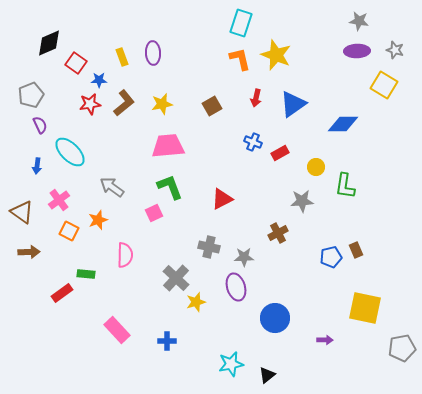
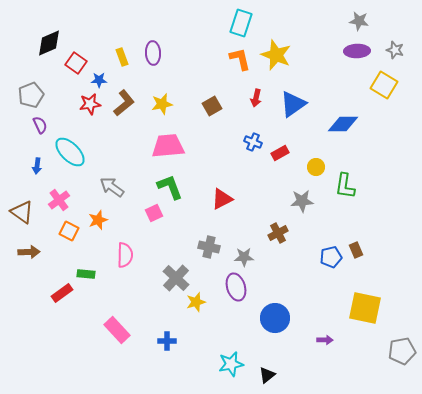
gray pentagon at (402, 348): moved 3 px down
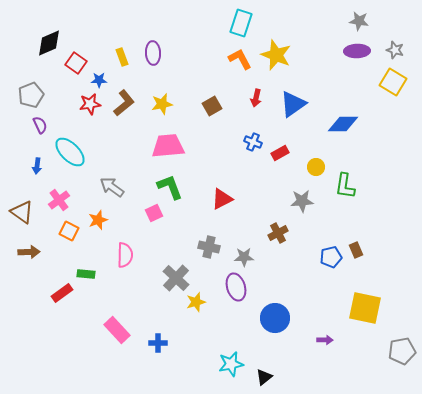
orange L-shape at (240, 59): rotated 15 degrees counterclockwise
yellow square at (384, 85): moved 9 px right, 3 px up
blue cross at (167, 341): moved 9 px left, 2 px down
black triangle at (267, 375): moved 3 px left, 2 px down
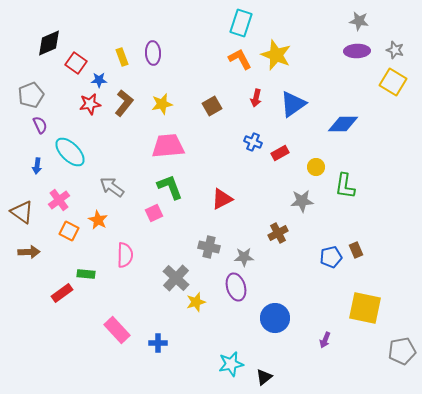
brown L-shape at (124, 103): rotated 12 degrees counterclockwise
orange star at (98, 220): rotated 24 degrees counterclockwise
purple arrow at (325, 340): rotated 112 degrees clockwise
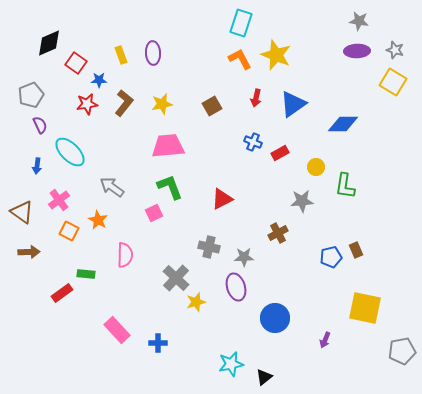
yellow rectangle at (122, 57): moved 1 px left, 2 px up
red star at (90, 104): moved 3 px left
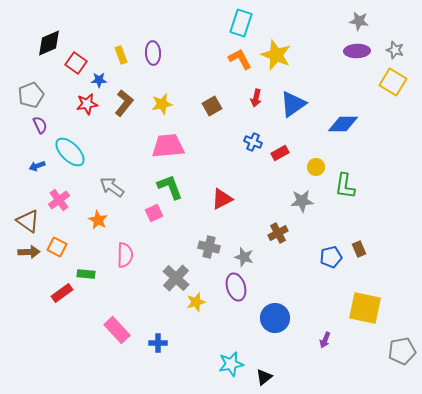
blue arrow at (37, 166): rotated 63 degrees clockwise
brown triangle at (22, 212): moved 6 px right, 9 px down
orange square at (69, 231): moved 12 px left, 16 px down
brown rectangle at (356, 250): moved 3 px right, 1 px up
gray star at (244, 257): rotated 18 degrees clockwise
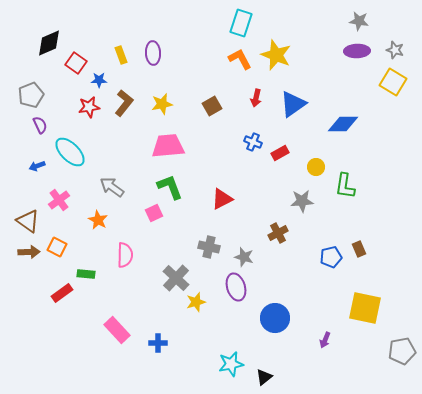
red star at (87, 104): moved 2 px right, 3 px down
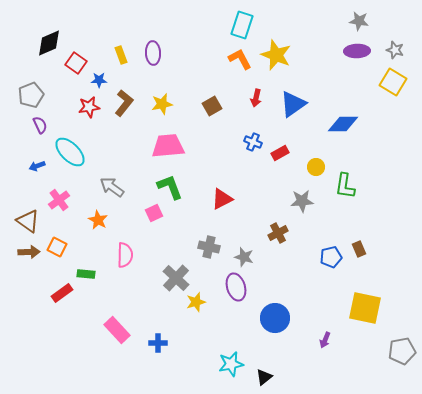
cyan rectangle at (241, 23): moved 1 px right, 2 px down
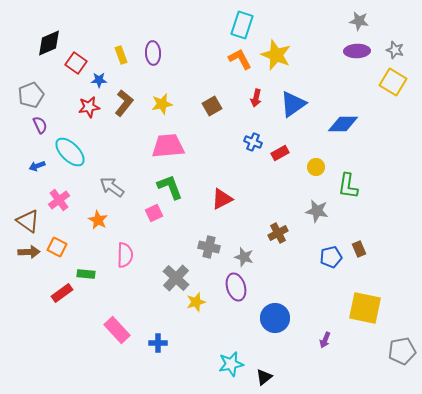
green L-shape at (345, 186): moved 3 px right
gray star at (302, 201): moved 15 px right, 10 px down; rotated 15 degrees clockwise
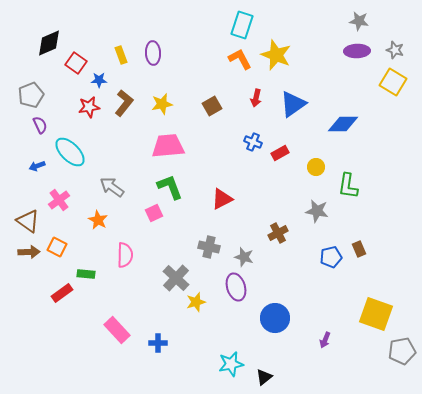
yellow square at (365, 308): moved 11 px right, 6 px down; rotated 8 degrees clockwise
